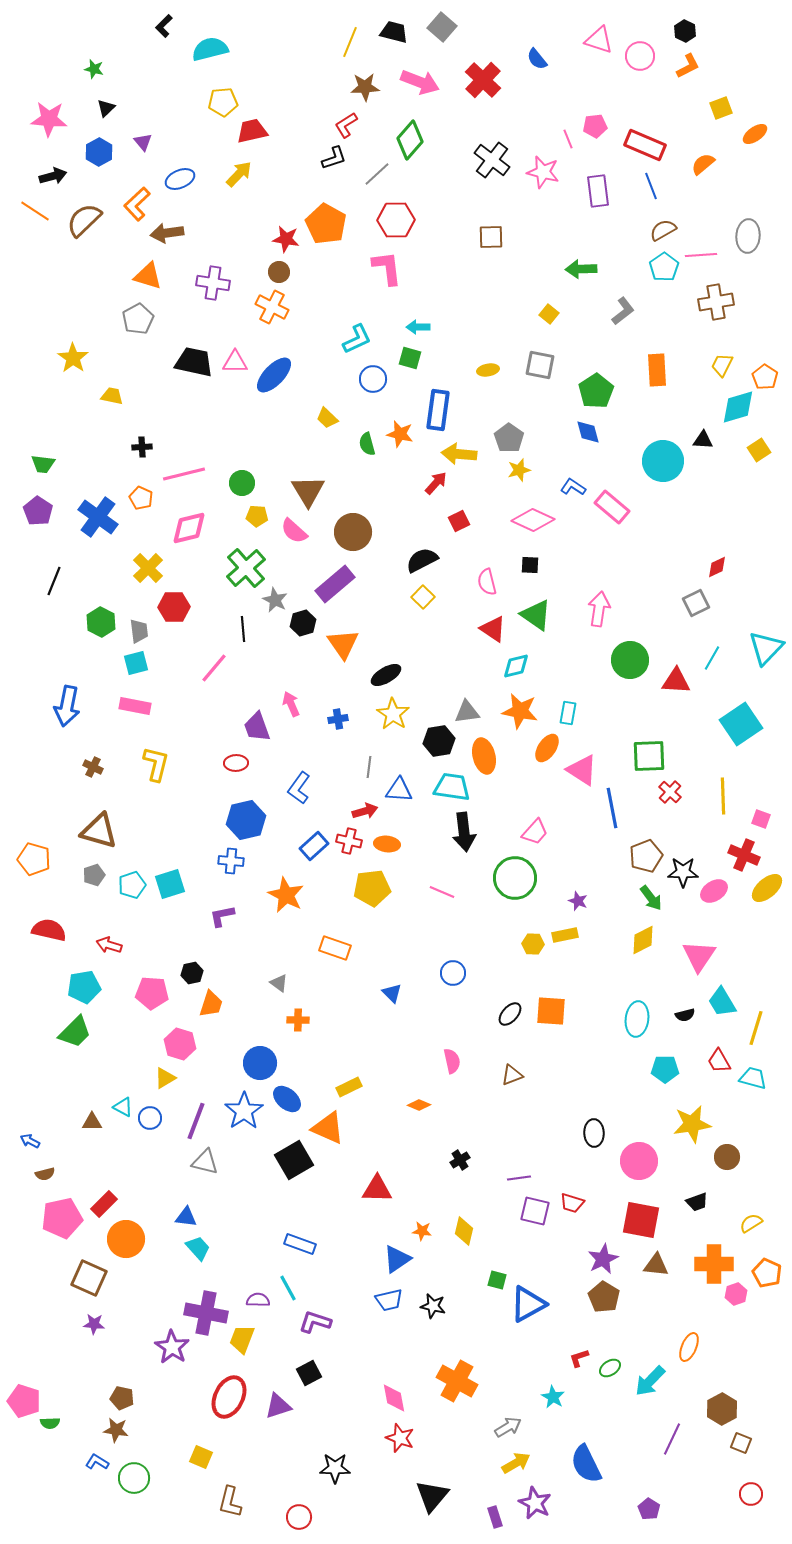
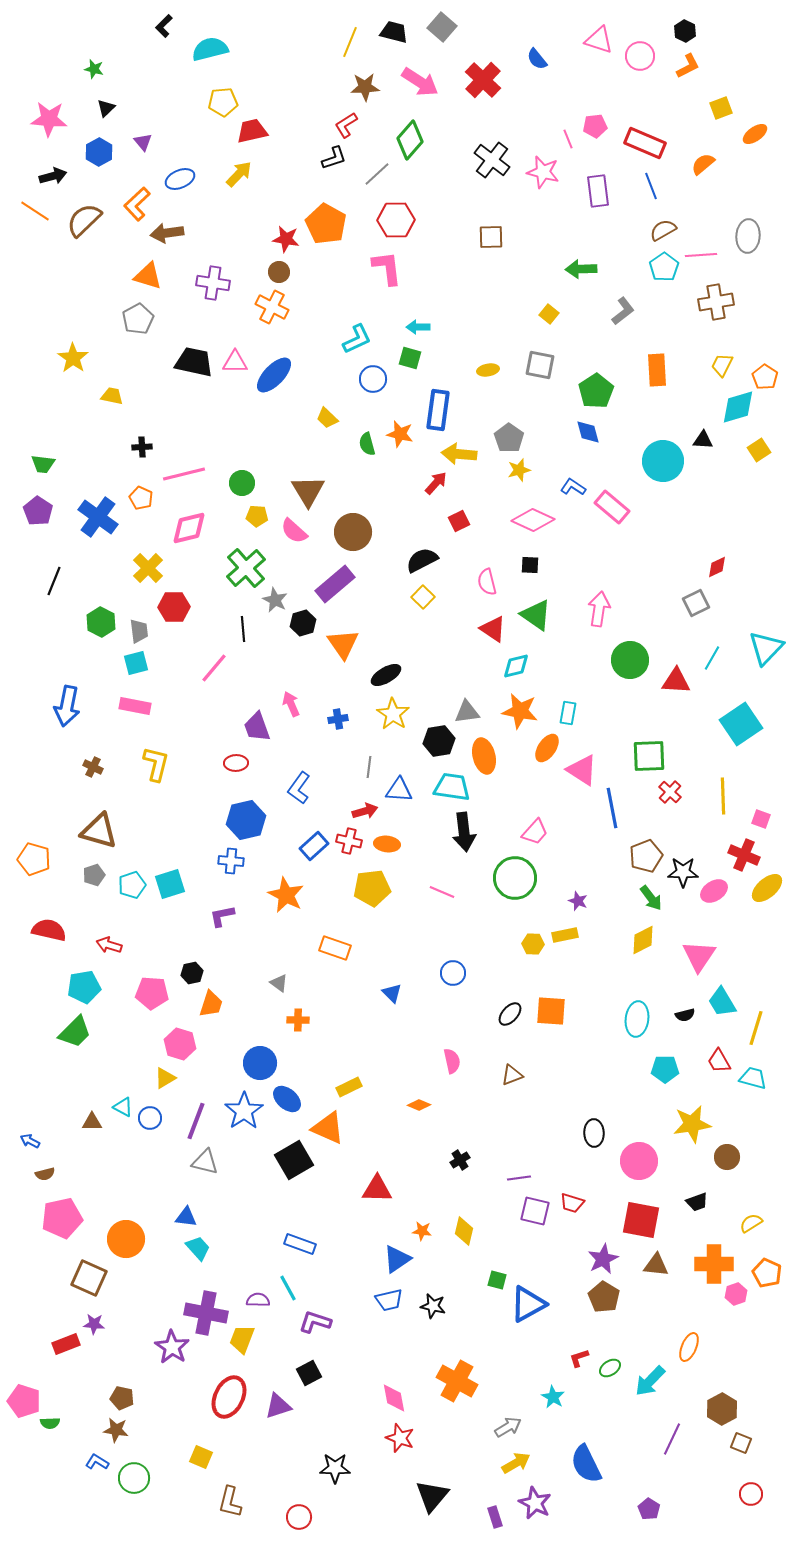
pink arrow at (420, 82): rotated 12 degrees clockwise
red rectangle at (645, 145): moved 2 px up
red rectangle at (104, 1204): moved 38 px left, 140 px down; rotated 24 degrees clockwise
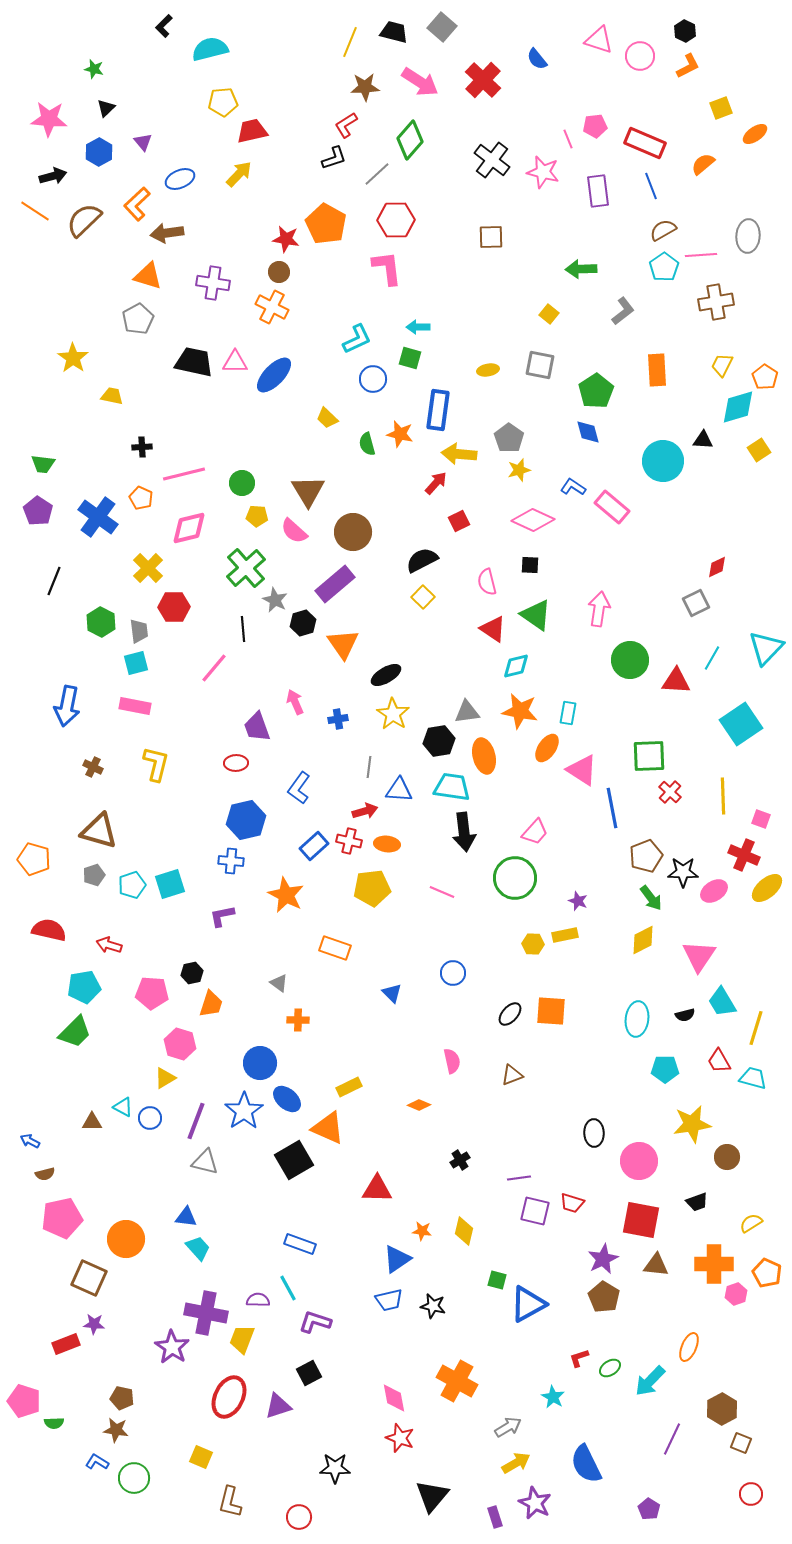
pink arrow at (291, 704): moved 4 px right, 2 px up
green semicircle at (50, 1423): moved 4 px right
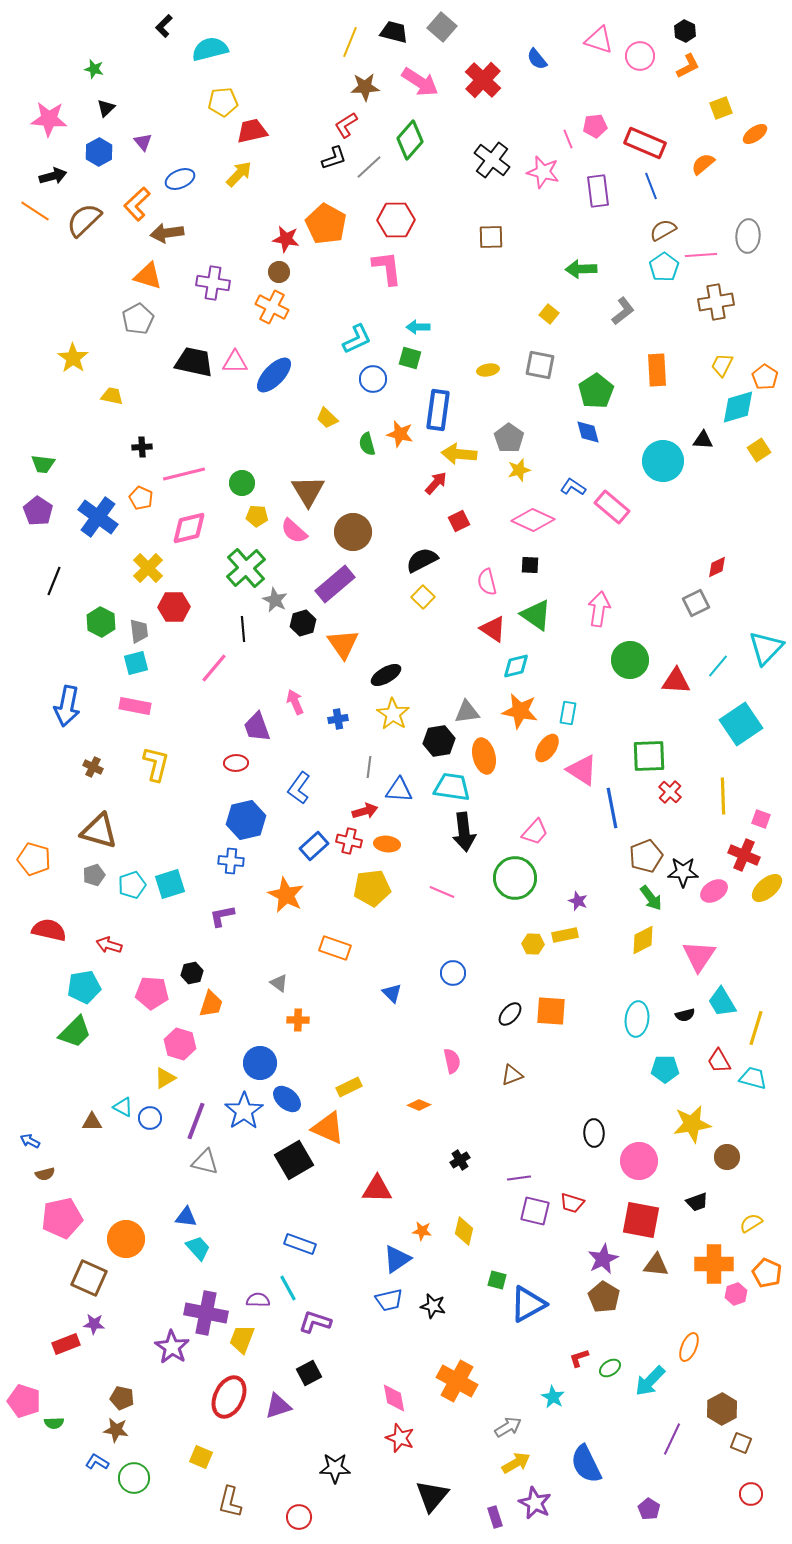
gray line at (377, 174): moved 8 px left, 7 px up
cyan line at (712, 658): moved 6 px right, 8 px down; rotated 10 degrees clockwise
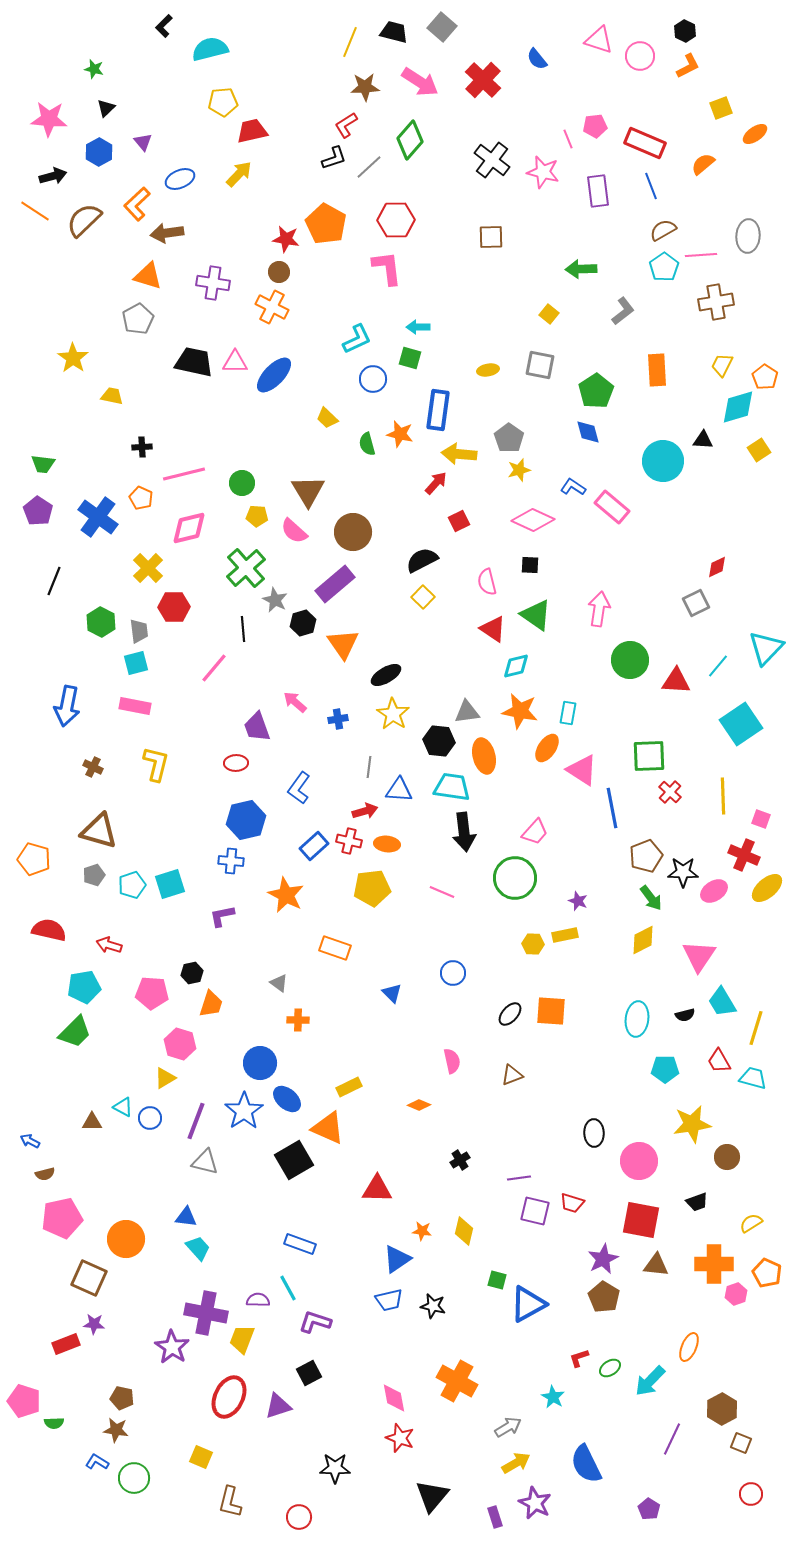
pink arrow at (295, 702): rotated 25 degrees counterclockwise
black hexagon at (439, 741): rotated 16 degrees clockwise
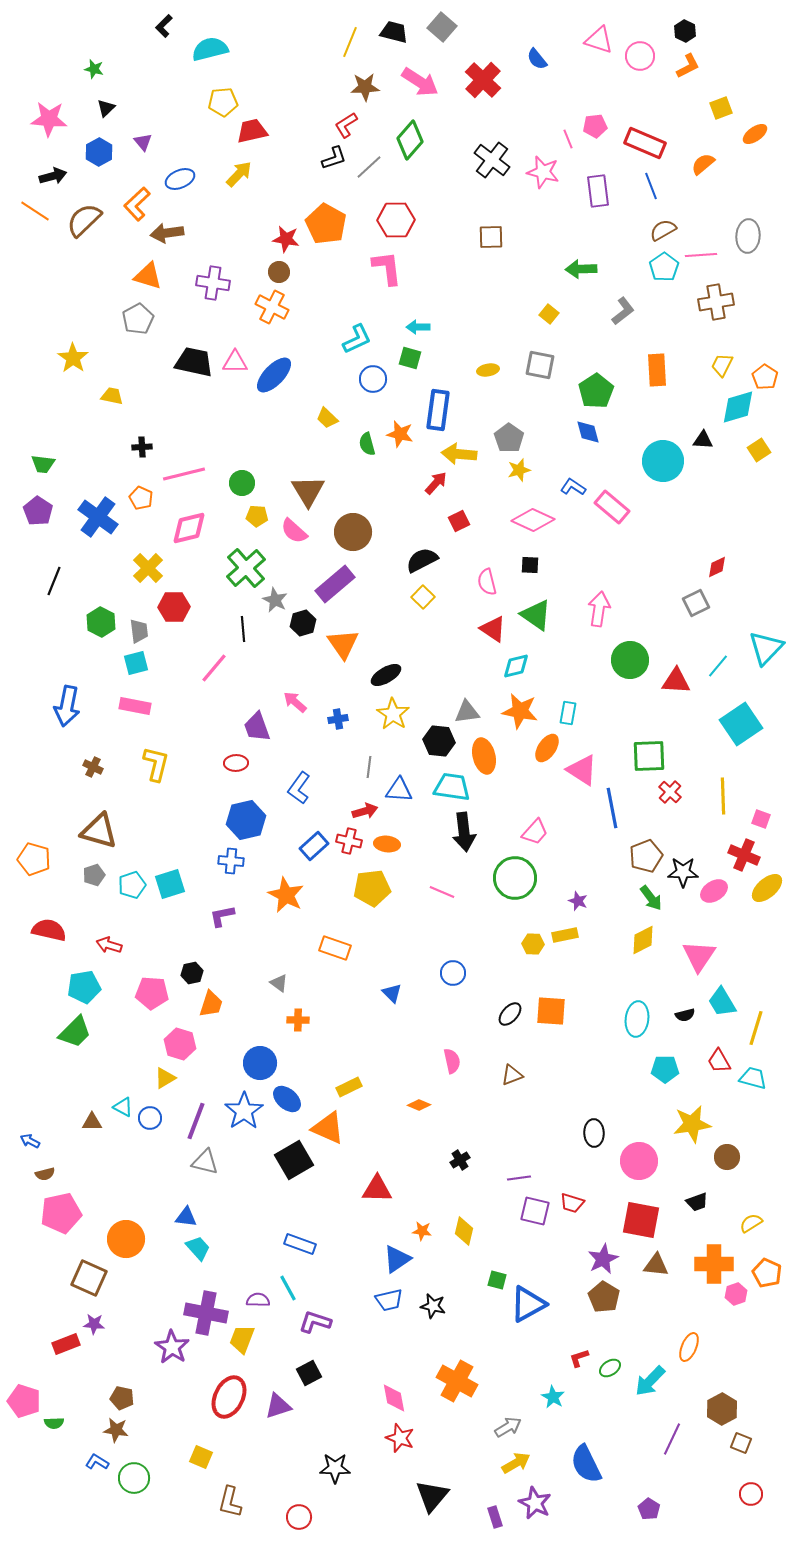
pink pentagon at (62, 1218): moved 1 px left, 5 px up
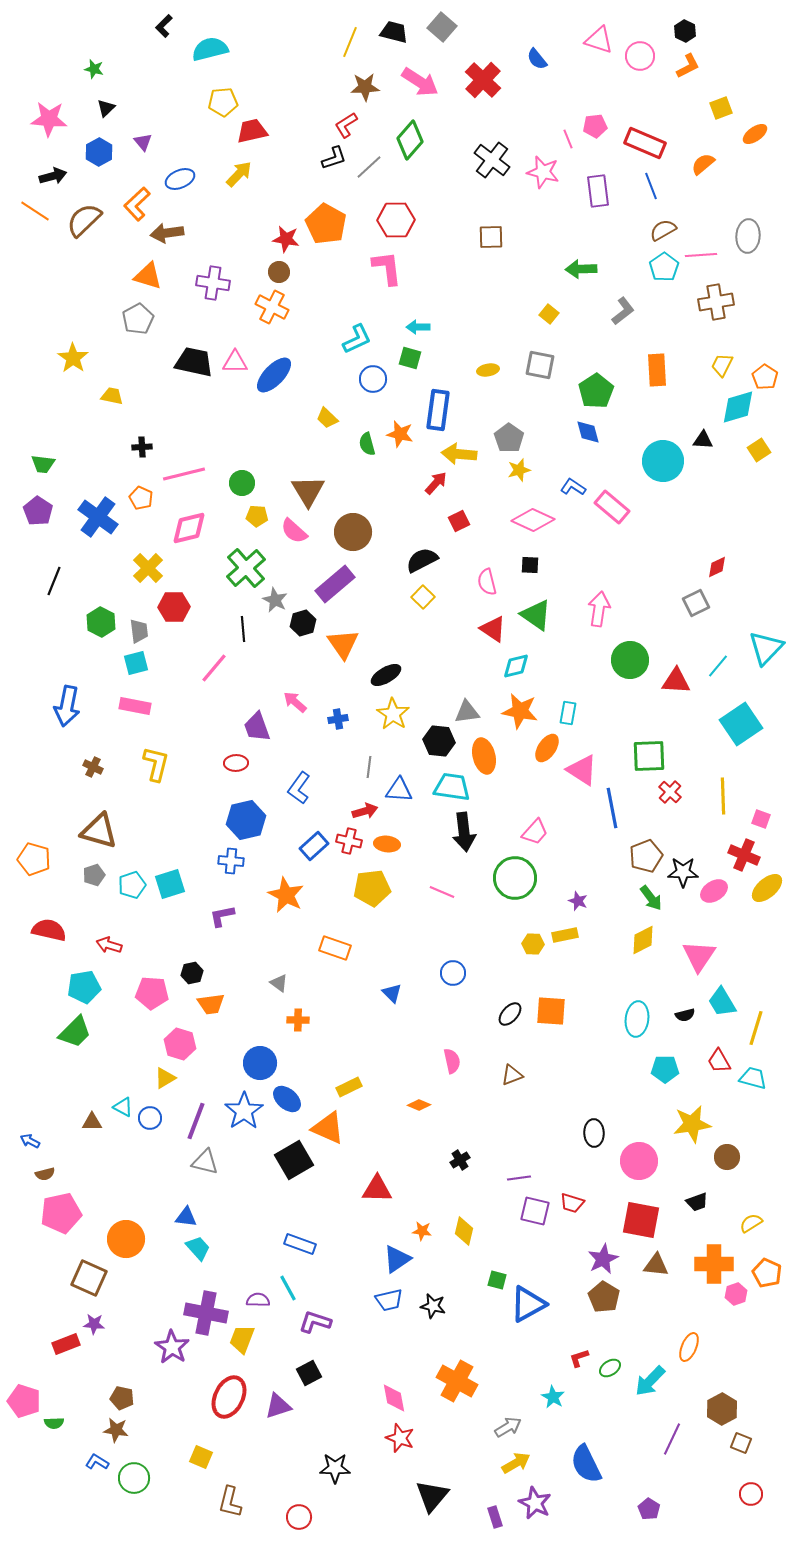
orange trapezoid at (211, 1004): rotated 64 degrees clockwise
